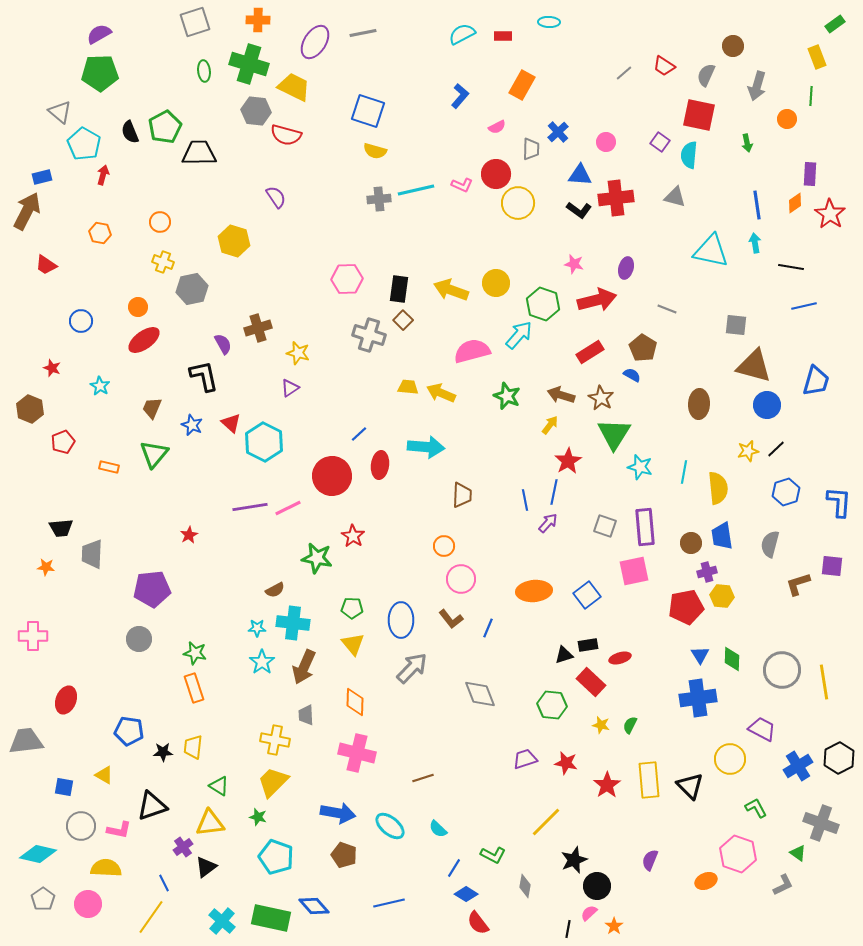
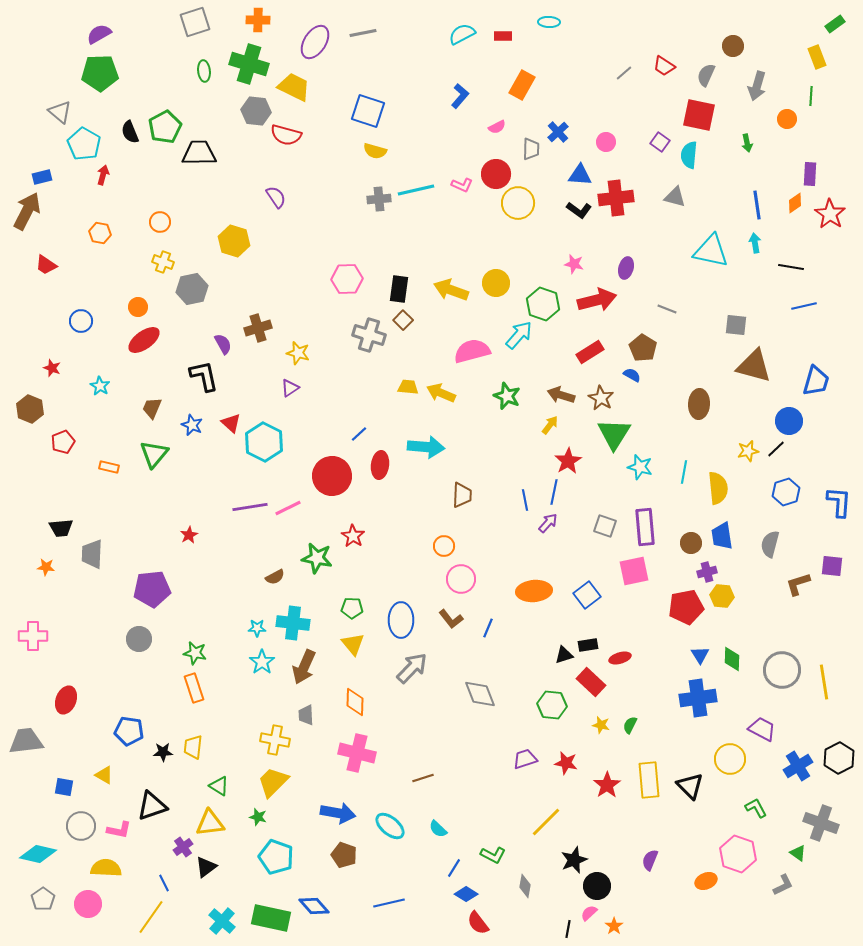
blue circle at (767, 405): moved 22 px right, 16 px down
brown semicircle at (275, 590): moved 13 px up
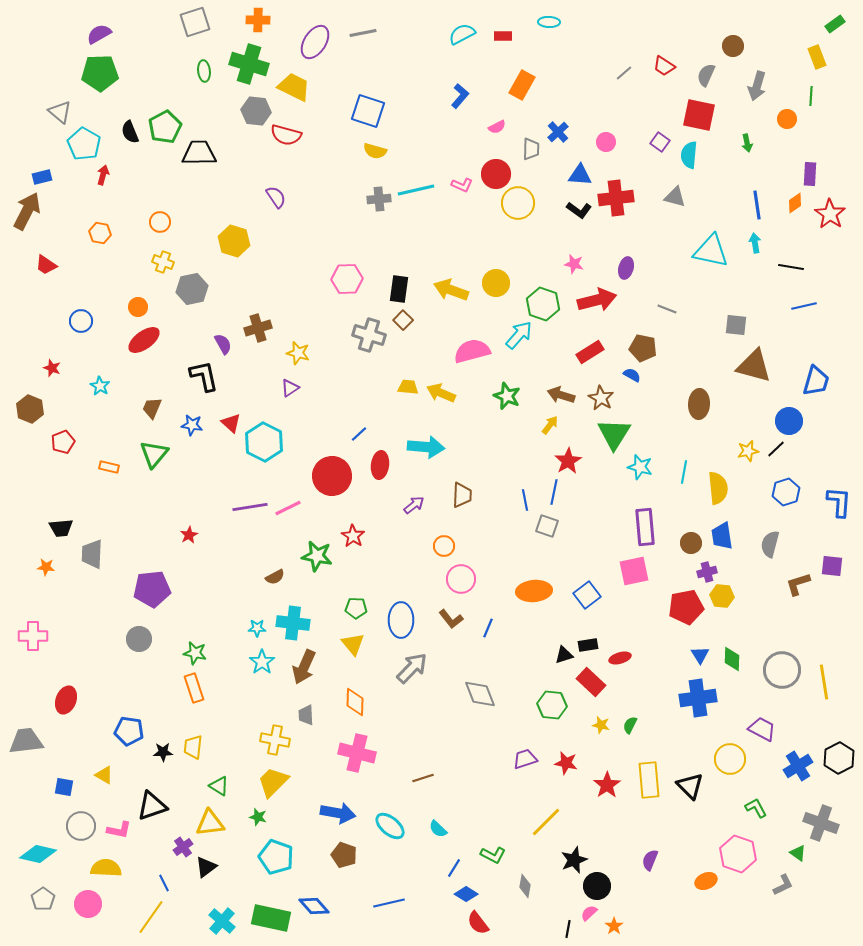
brown pentagon at (643, 348): rotated 20 degrees counterclockwise
blue star at (192, 425): rotated 15 degrees counterclockwise
purple arrow at (548, 523): moved 134 px left, 18 px up; rotated 10 degrees clockwise
gray square at (605, 526): moved 58 px left
green star at (317, 558): moved 2 px up
green pentagon at (352, 608): moved 4 px right
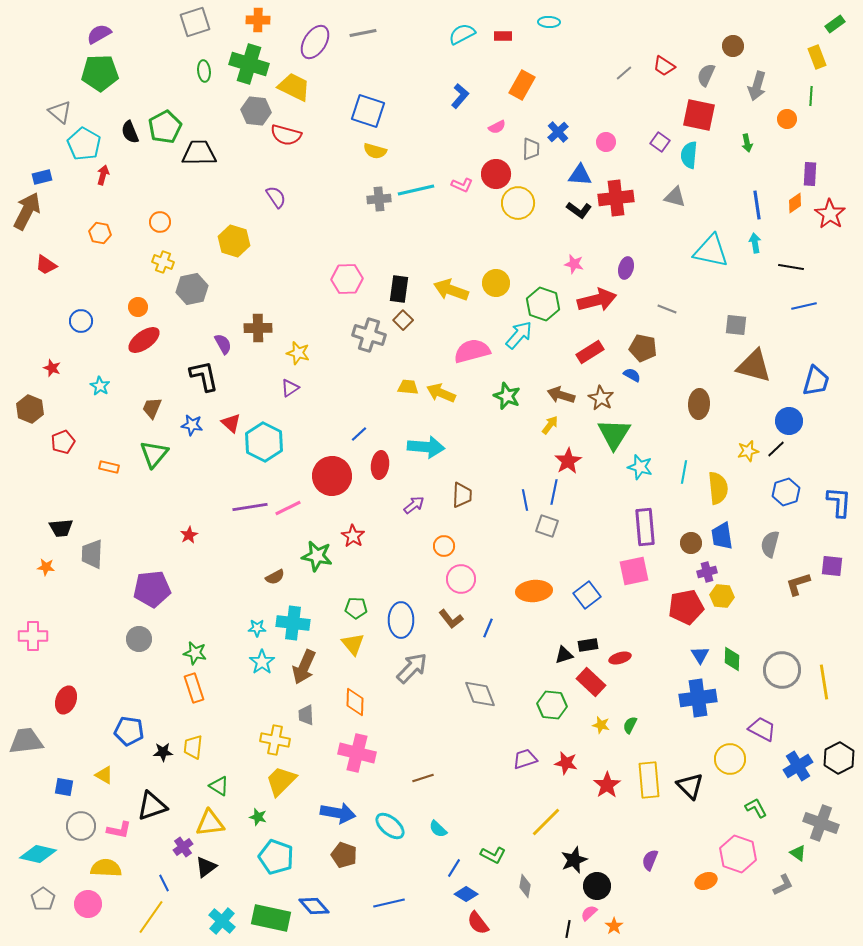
brown cross at (258, 328): rotated 16 degrees clockwise
yellow trapezoid at (273, 782): moved 8 px right, 1 px up
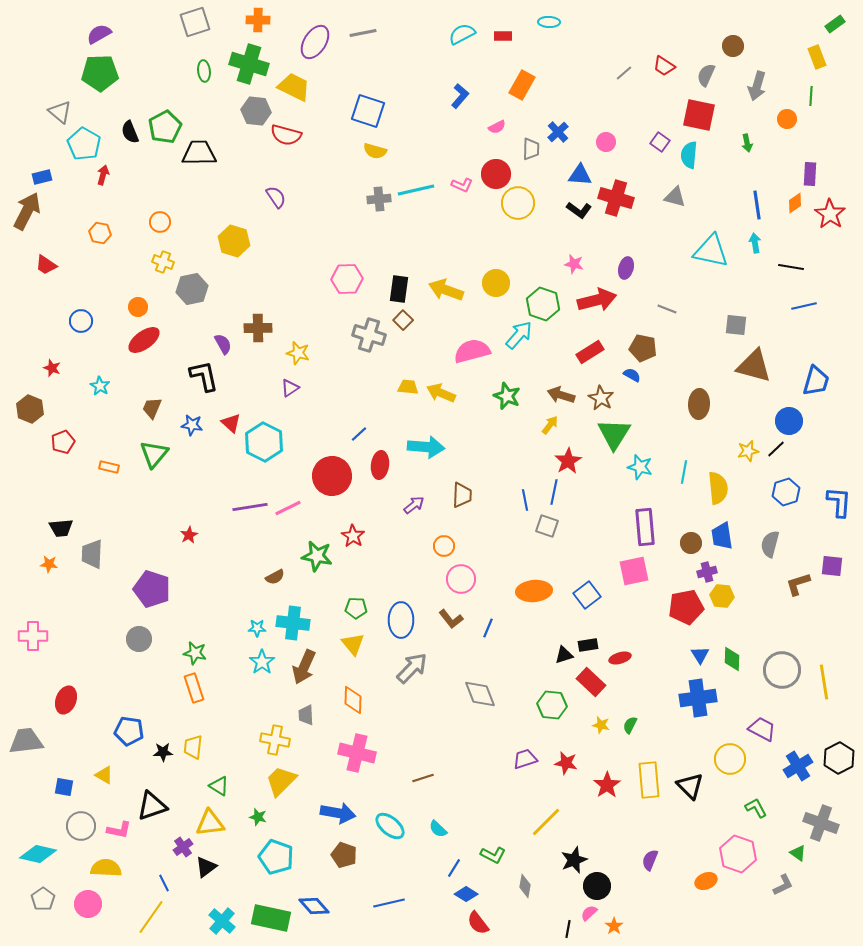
red cross at (616, 198): rotated 24 degrees clockwise
yellow arrow at (451, 290): moved 5 px left
orange star at (46, 567): moved 3 px right, 3 px up
purple pentagon at (152, 589): rotated 24 degrees clockwise
orange diamond at (355, 702): moved 2 px left, 2 px up
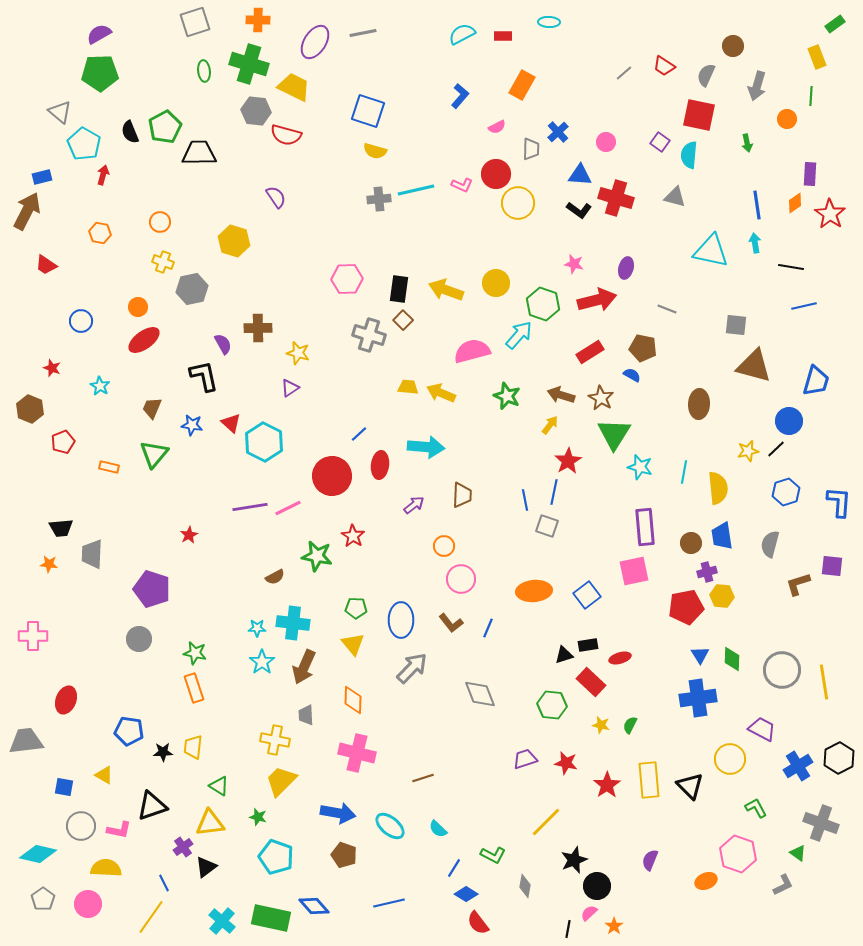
brown L-shape at (451, 619): moved 4 px down
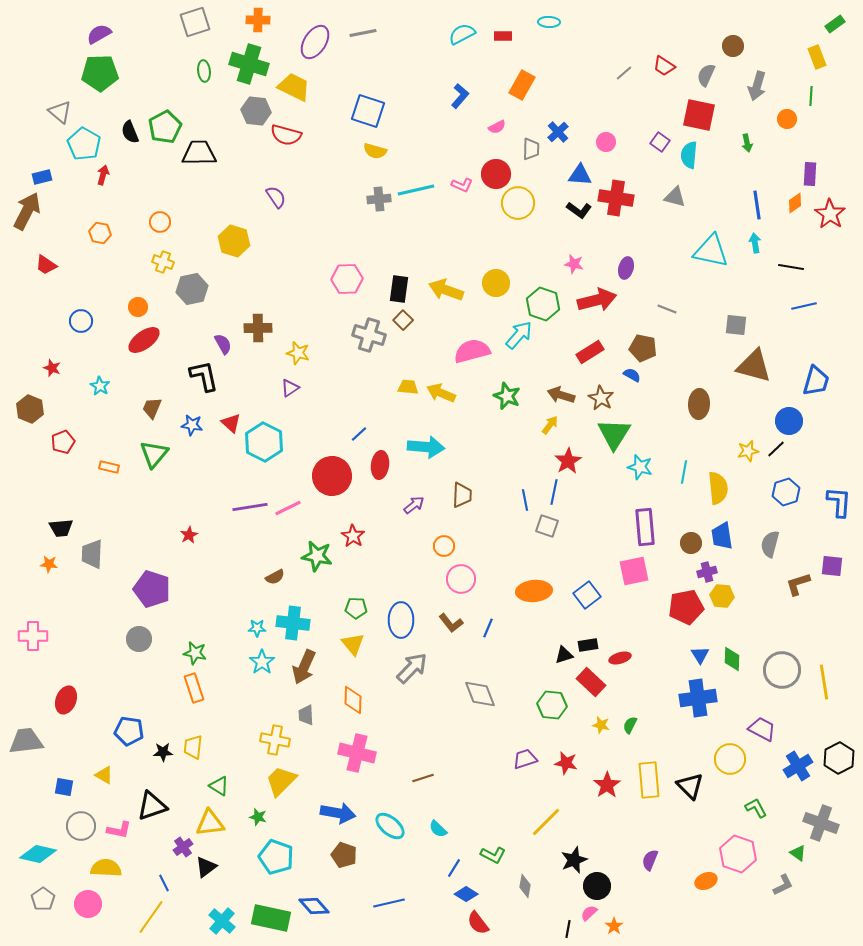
red cross at (616, 198): rotated 8 degrees counterclockwise
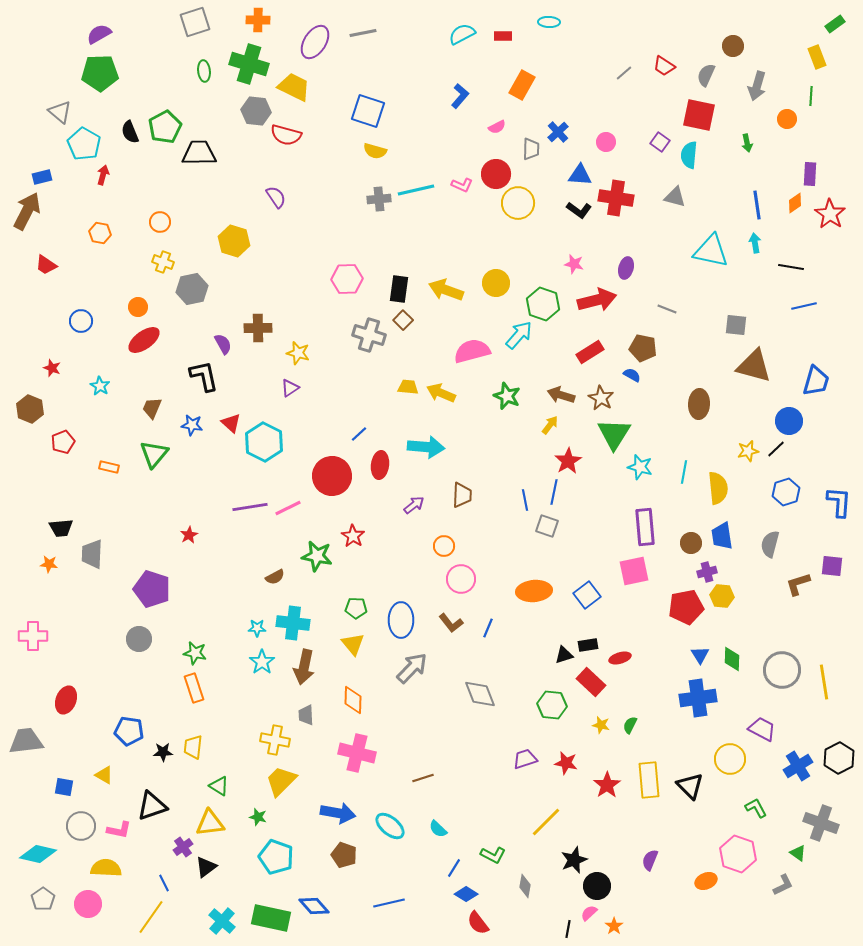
brown arrow at (304, 667): rotated 12 degrees counterclockwise
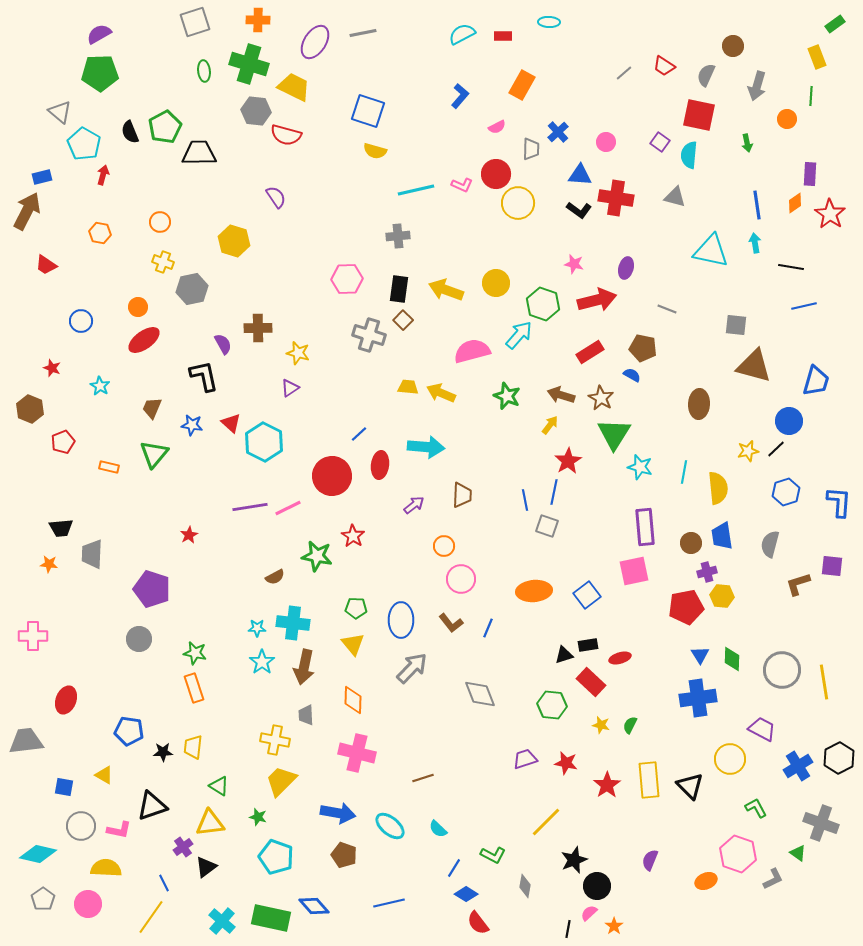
gray cross at (379, 199): moved 19 px right, 37 px down
gray L-shape at (783, 885): moved 10 px left, 6 px up
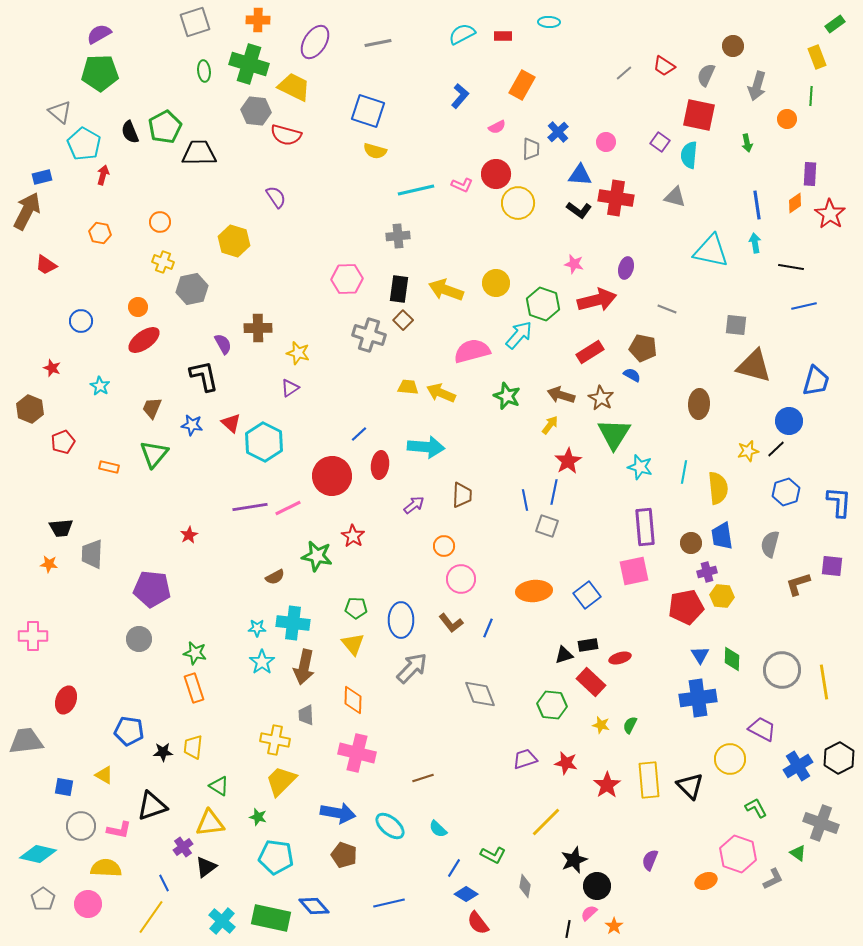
gray line at (363, 33): moved 15 px right, 10 px down
purple pentagon at (152, 589): rotated 12 degrees counterclockwise
cyan pentagon at (276, 857): rotated 12 degrees counterclockwise
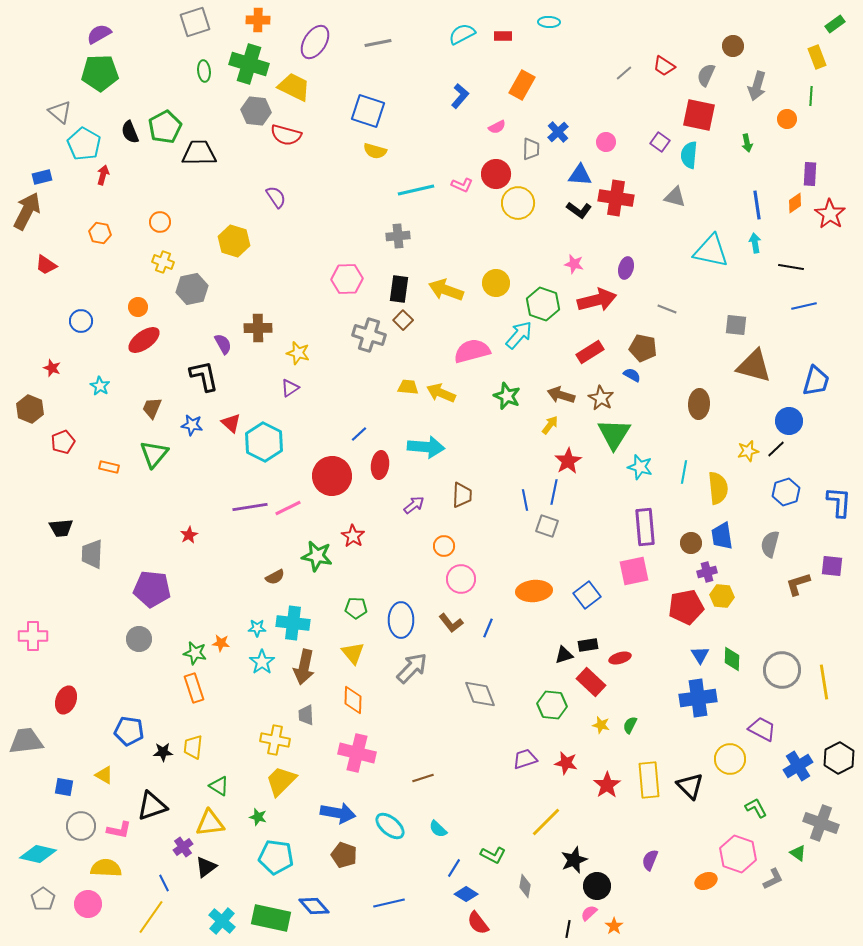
orange star at (49, 564): moved 172 px right, 79 px down
yellow triangle at (353, 644): moved 9 px down
